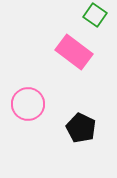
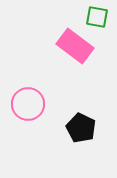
green square: moved 2 px right, 2 px down; rotated 25 degrees counterclockwise
pink rectangle: moved 1 px right, 6 px up
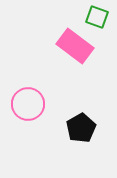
green square: rotated 10 degrees clockwise
black pentagon: rotated 16 degrees clockwise
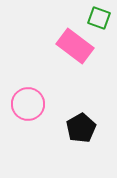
green square: moved 2 px right, 1 px down
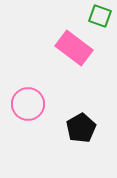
green square: moved 1 px right, 2 px up
pink rectangle: moved 1 px left, 2 px down
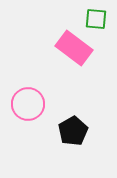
green square: moved 4 px left, 3 px down; rotated 15 degrees counterclockwise
black pentagon: moved 8 px left, 3 px down
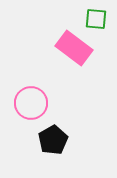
pink circle: moved 3 px right, 1 px up
black pentagon: moved 20 px left, 9 px down
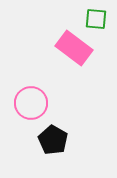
black pentagon: rotated 12 degrees counterclockwise
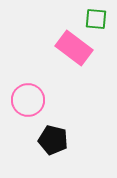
pink circle: moved 3 px left, 3 px up
black pentagon: rotated 16 degrees counterclockwise
